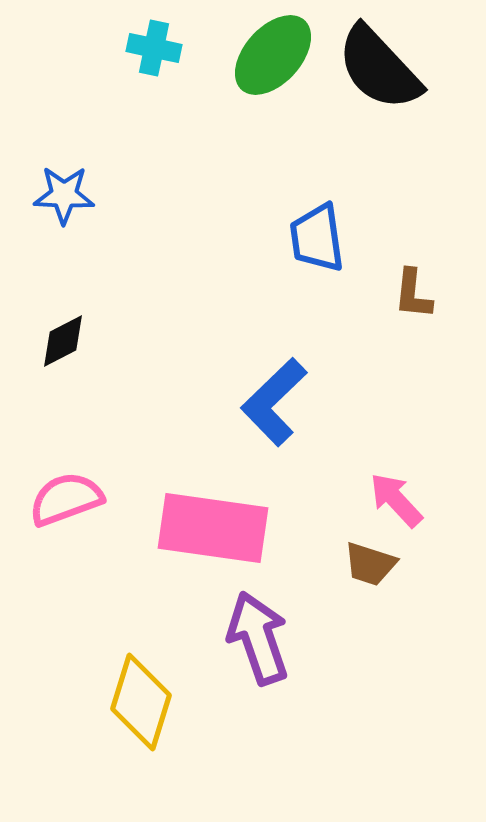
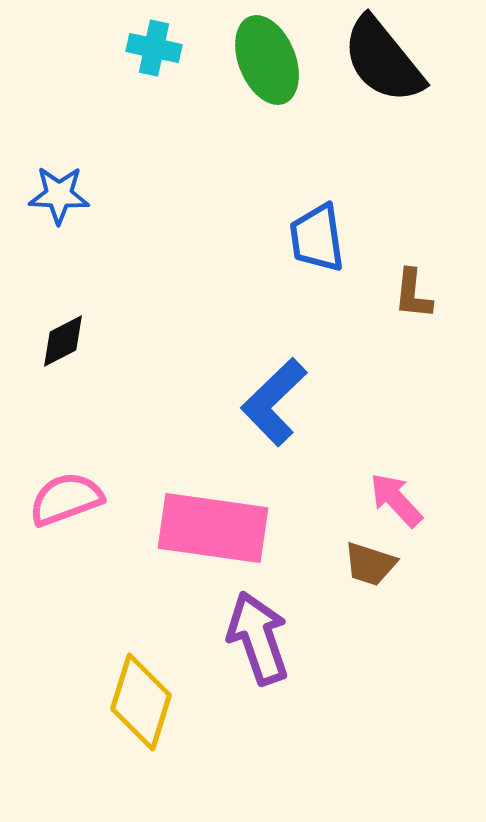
green ellipse: moved 6 px left, 5 px down; rotated 64 degrees counterclockwise
black semicircle: moved 4 px right, 8 px up; rotated 4 degrees clockwise
blue star: moved 5 px left
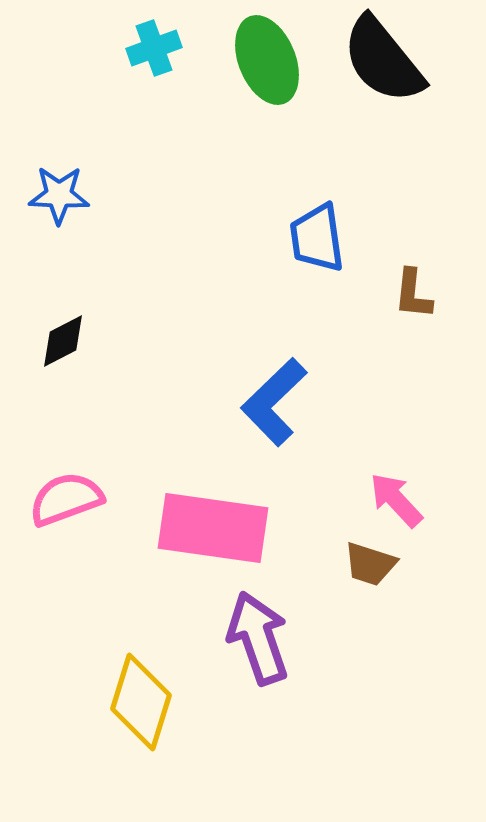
cyan cross: rotated 32 degrees counterclockwise
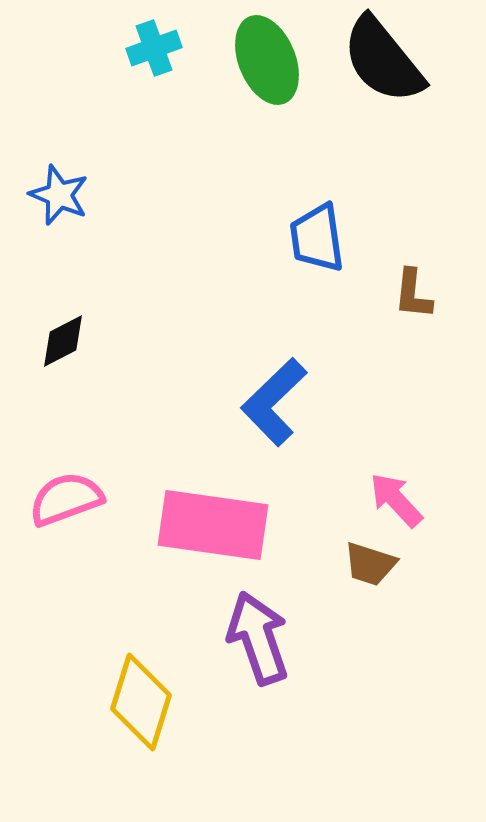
blue star: rotated 20 degrees clockwise
pink rectangle: moved 3 px up
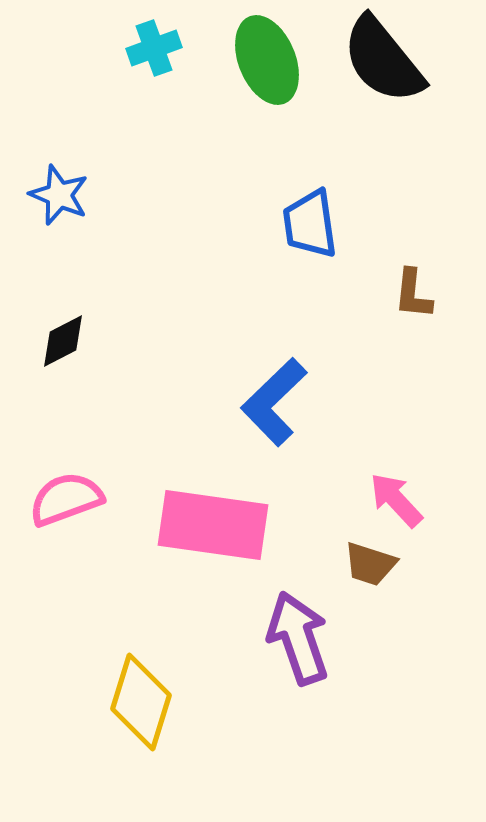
blue trapezoid: moved 7 px left, 14 px up
purple arrow: moved 40 px right
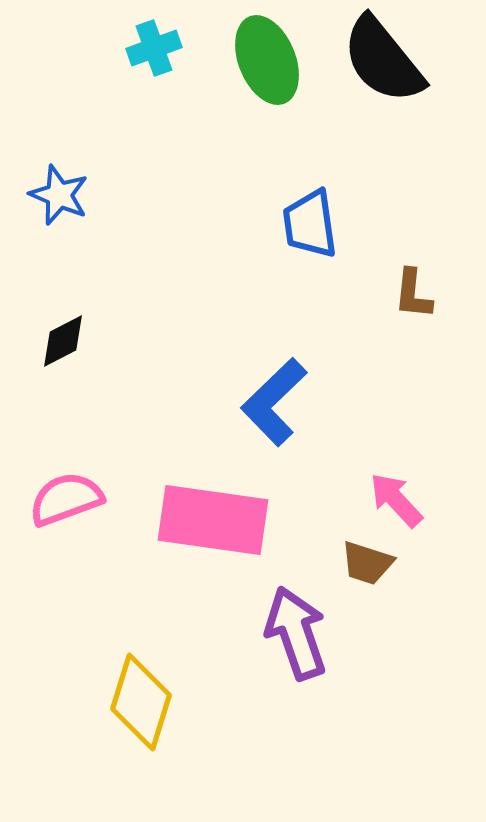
pink rectangle: moved 5 px up
brown trapezoid: moved 3 px left, 1 px up
purple arrow: moved 2 px left, 5 px up
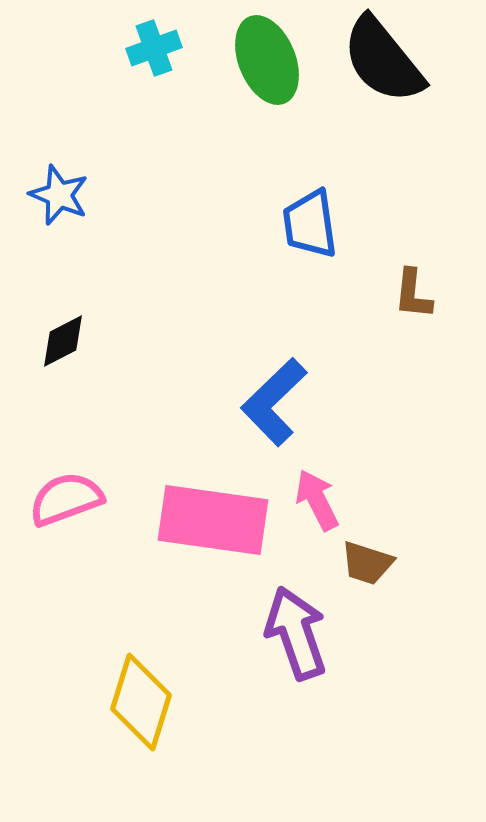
pink arrow: moved 79 px left; rotated 16 degrees clockwise
